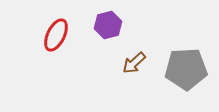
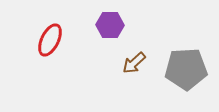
purple hexagon: moved 2 px right; rotated 16 degrees clockwise
red ellipse: moved 6 px left, 5 px down
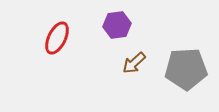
purple hexagon: moved 7 px right; rotated 8 degrees counterclockwise
red ellipse: moved 7 px right, 2 px up
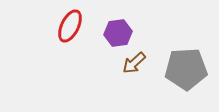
purple hexagon: moved 1 px right, 8 px down
red ellipse: moved 13 px right, 12 px up
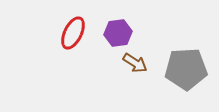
red ellipse: moved 3 px right, 7 px down
brown arrow: moved 1 px right; rotated 105 degrees counterclockwise
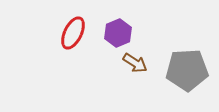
purple hexagon: rotated 16 degrees counterclockwise
gray pentagon: moved 1 px right, 1 px down
